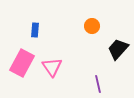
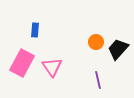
orange circle: moved 4 px right, 16 px down
purple line: moved 4 px up
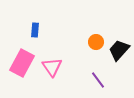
black trapezoid: moved 1 px right, 1 px down
purple line: rotated 24 degrees counterclockwise
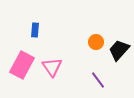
pink rectangle: moved 2 px down
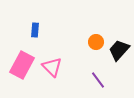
pink triangle: rotated 10 degrees counterclockwise
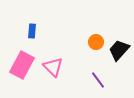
blue rectangle: moved 3 px left, 1 px down
pink triangle: moved 1 px right
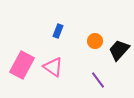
blue rectangle: moved 26 px right; rotated 16 degrees clockwise
orange circle: moved 1 px left, 1 px up
pink triangle: rotated 10 degrees counterclockwise
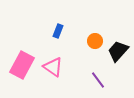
black trapezoid: moved 1 px left, 1 px down
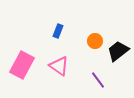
black trapezoid: rotated 10 degrees clockwise
pink triangle: moved 6 px right, 1 px up
